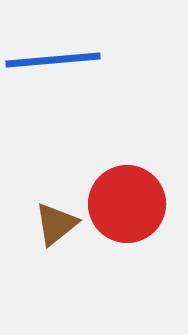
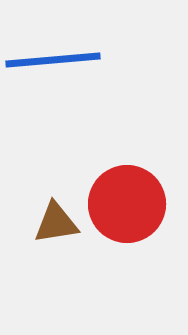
brown triangle: moved 1 px up; rotated 30 degrees clockwise
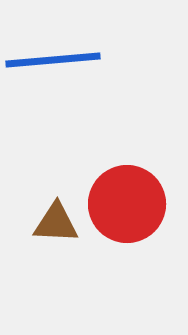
brown triangle: rotated 12 degrees clockwise
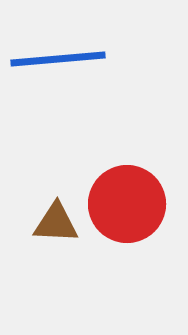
blue line: moved 5 px right, 1 px up
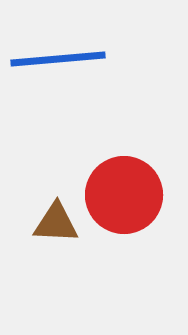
red circle: moved 3 px left, 9 px up
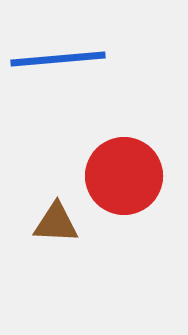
red circle: moved 19 px up
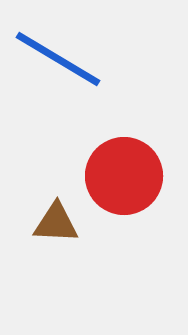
blue line: rotated 36 degrees clockwise
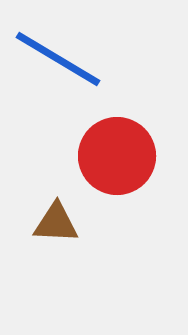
red circle: moved 7 px left, 20 px up
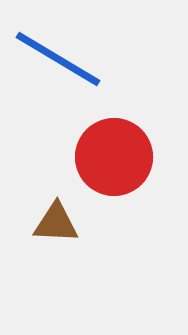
red circle: moved 3 px left, 1 px down
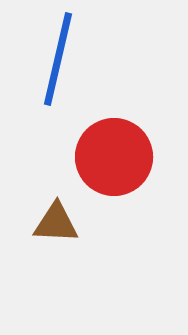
blue line: rotated 72 degrees clockwise
